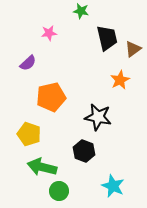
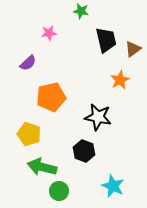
black trapezoid: moved 1 px left, 2 px down
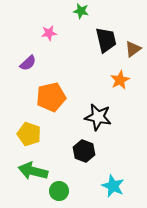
green arrow: moved 9 px left, 4 px down
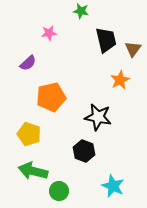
brown triangle: rotated 18 degrees counterclockwise
